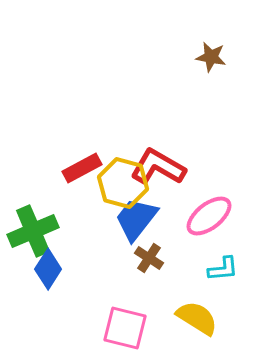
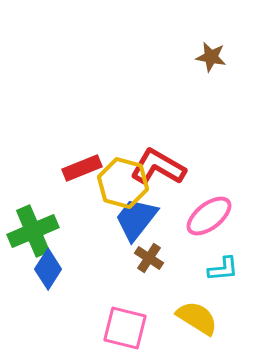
red rectangle: rotated 6 degrees clockwise
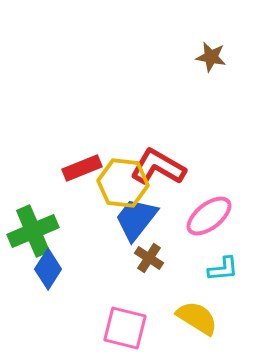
yellow hexagon: rotated 9 degrees counterclockwise
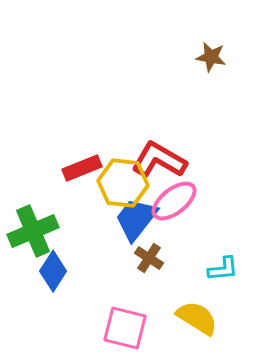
red L-shape: moved 1 px right, 7 px up
pink ellipse: moved 35 px left, 15 px up
blue diamond: moved 5 px right, 2 px down
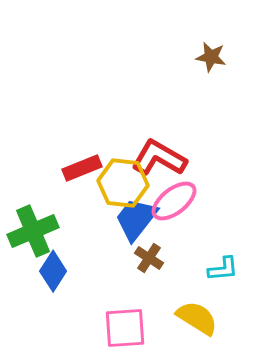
red L-shape: moved 2 px up
pink square: rotated 18 degrees counterclockwise
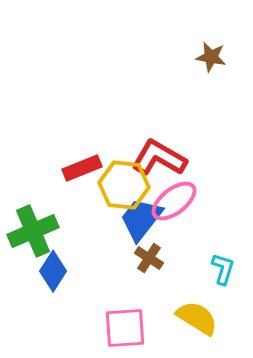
yellow hexagon: moved 1 px right, 2 px down
blue trapezoid: moved 5 px right
cyan L-shape: rotated 68 degrees counterclockwise
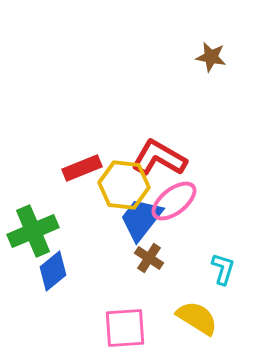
blue diamond: rotated 18 degrees clockwise
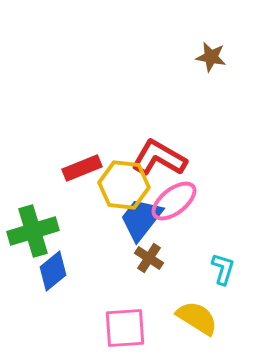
green cross: rotated 6 degrees clockwise
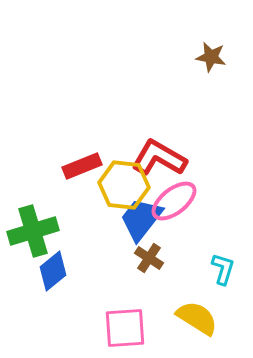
red rectangle: moved 2 px up
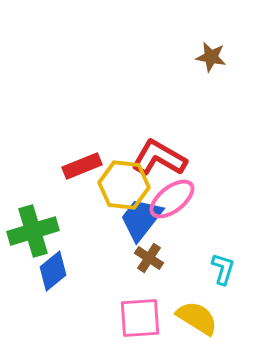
pink ellipse: moved 2 px left, 2 px up
pink square: moved 15 px right, 10 px up
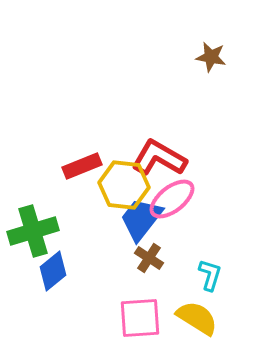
cyan L-shape: moved 13 px left, 6 px down
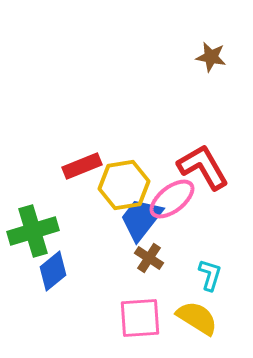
red L-shape: moved 44 px right, 9 px down; rotated 30 degrees clockwise
yellow hexagon: rotated 15 degrees counterclockwise
